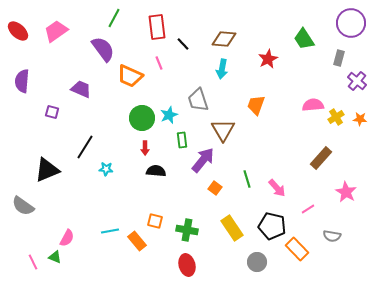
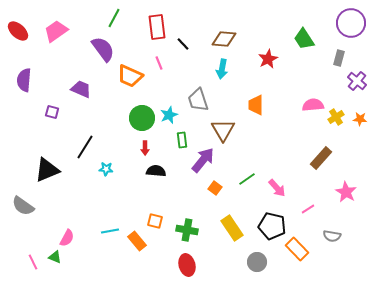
purple semicircle at (22, 81): moved 2 px right, 1 px up
orange trapezoid at (256, 105): rotated 20 degrees counterclockwise
green line at (247, 179): rotated 72 degrees clockwise
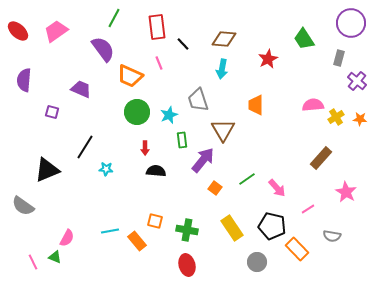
green circle at (142, 118): moved 5 px left, 6 px up
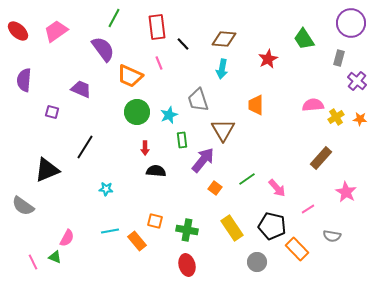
cyan star at (106, 169): moved 20 px down
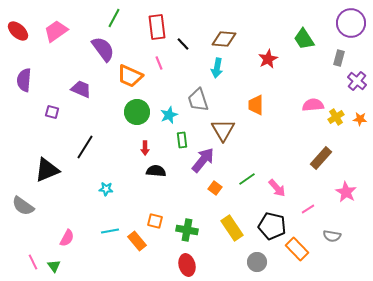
cyan arrow at (222, 69): moved 5 px left, 1 px up
green triangle at (55, 257): moved 1 px left, 9 px down; rotated 32 degrees clockwise
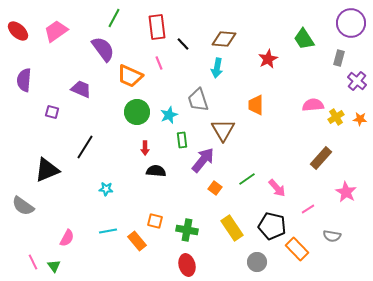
cyan line at (110, 231): moved 2 px left
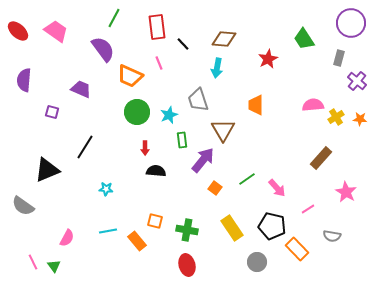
pink trapezoid at (56, 31): rotated 70 degrees clockwise
